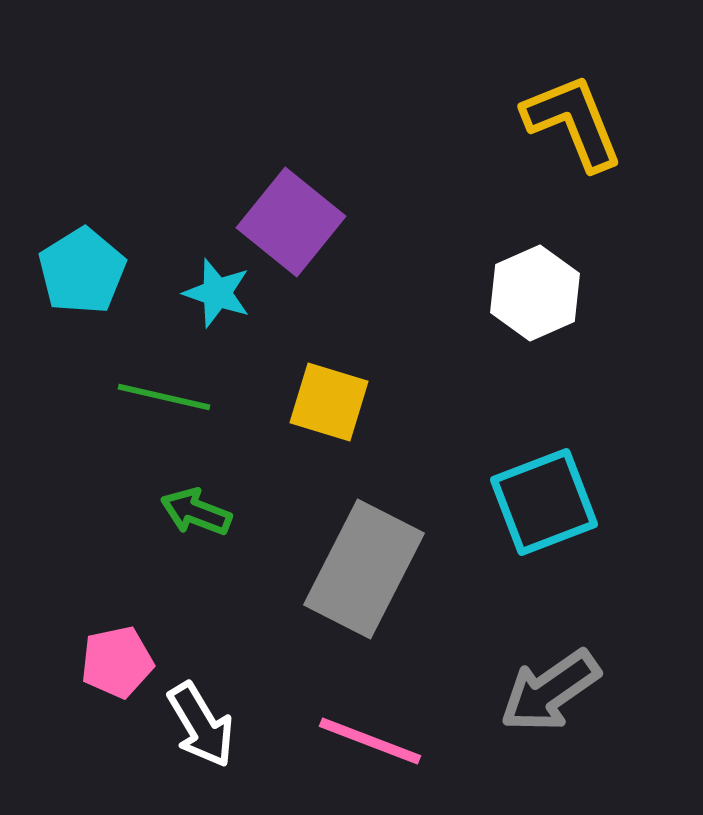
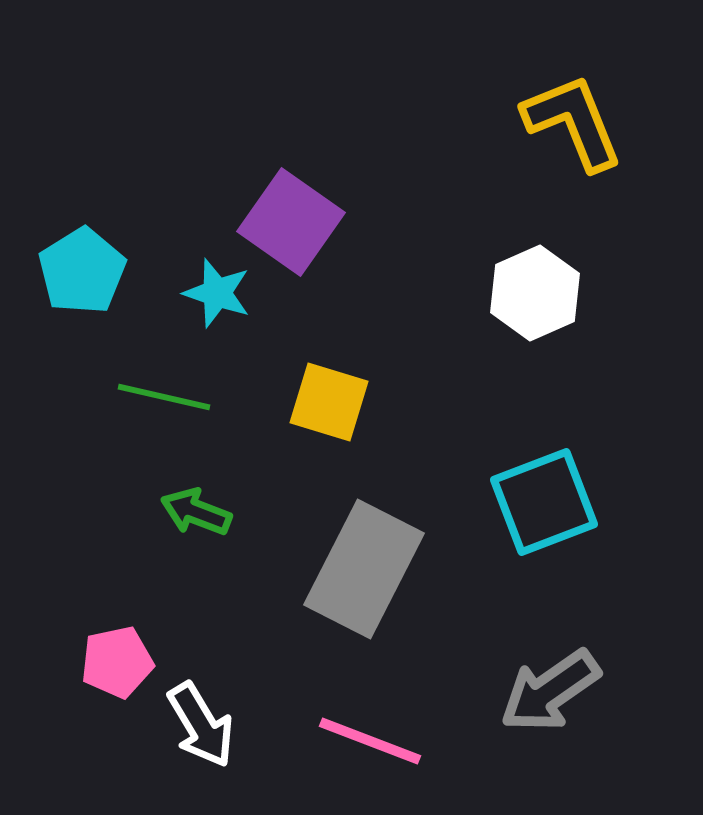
purple square: rotated 4 degrees counterclockwise
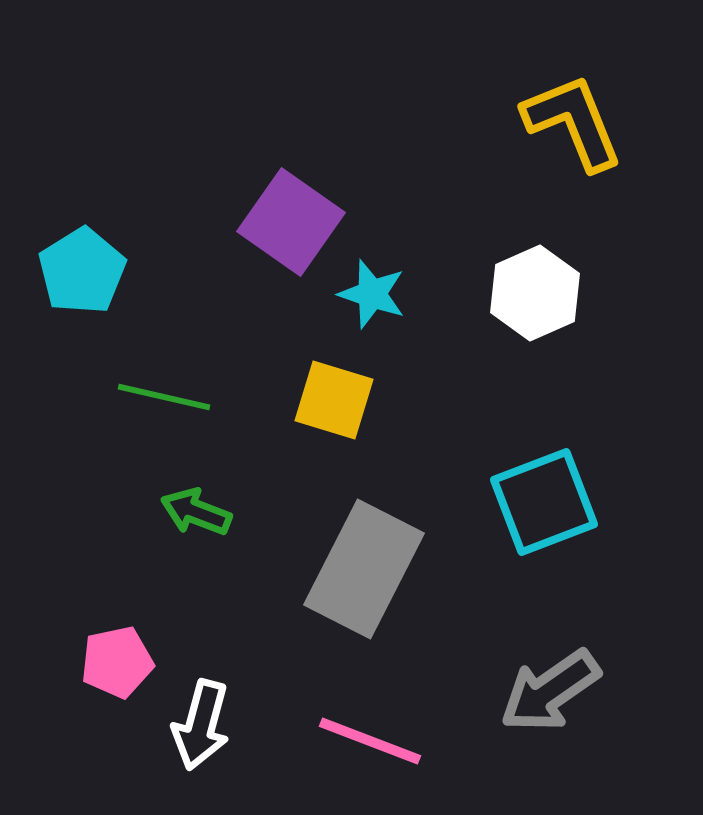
cyan star: moved 155 px right, 1 px down
yellow square: moved 5 px right, 2 px up
white arrow: rotated 46 degrees clockwise
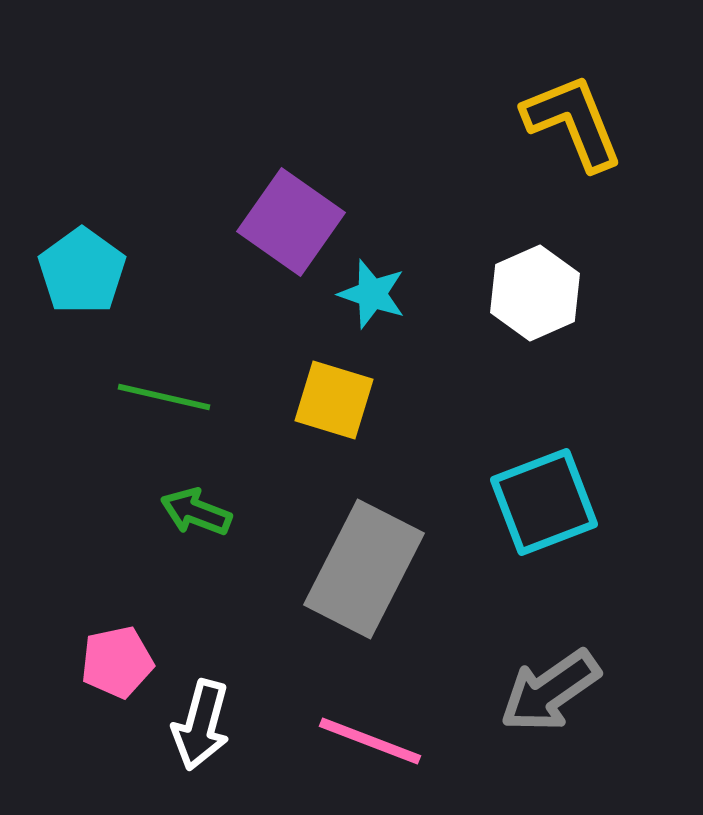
cyan pentagon: rotated 4 degrees counterclockwise
